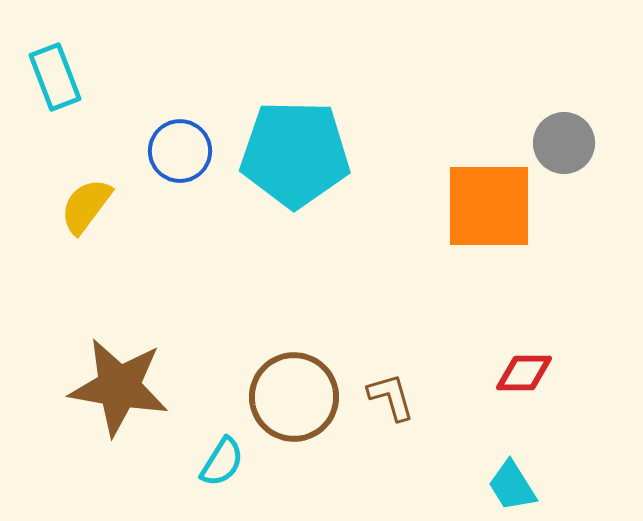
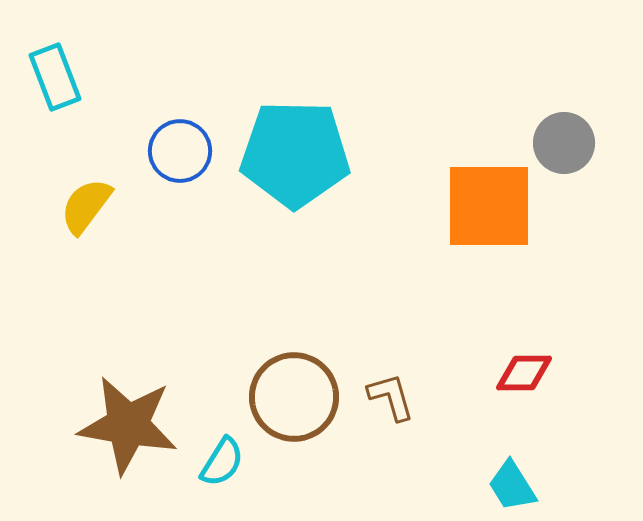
brown star: moved 9 px right, 38 px down
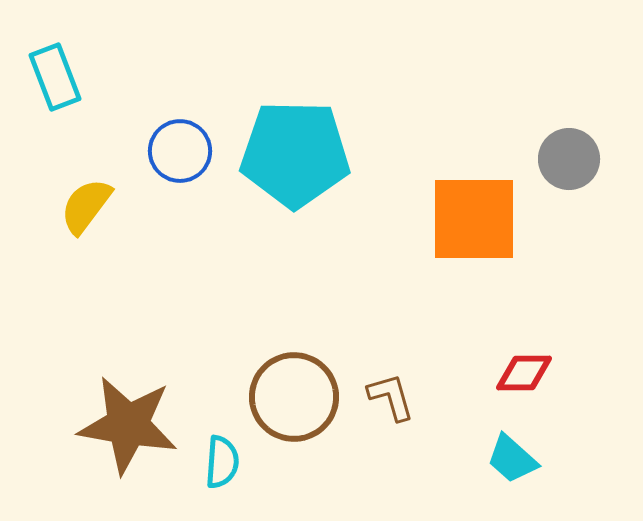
gray circle: moved 5 px right, 16 px down
orange square: moved 15 px left, 13 px down
cyan semicircle: rotated 28 degrees counterclockwise
cyan trapezoid: moved 27 px up; rotated 16 degrees counterclockwise
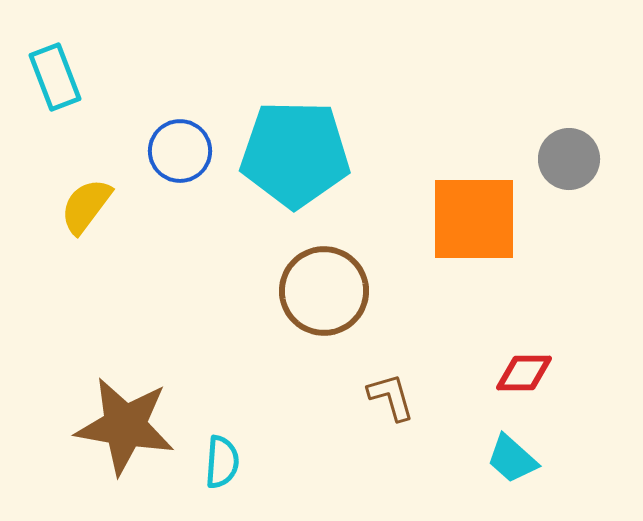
brown circle: moved 30 px right, 106 px up
brown star: moved 3 px left, 1 px down
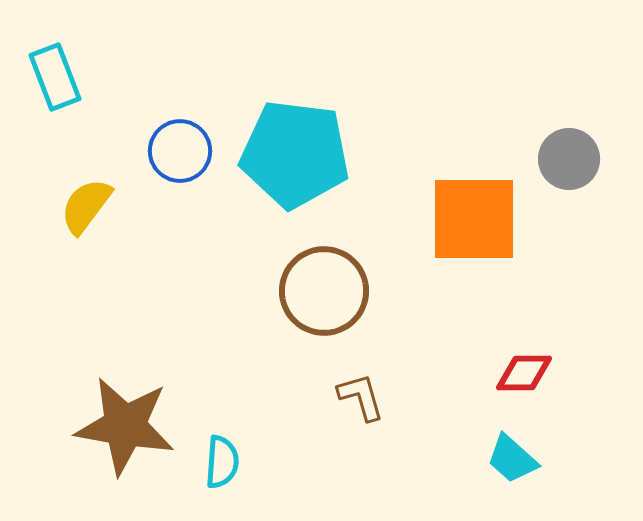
cyan pentagon: rotated 6 degrees clockwise
brown L-shape: moved 30 px left
